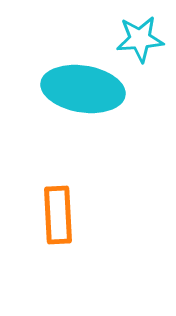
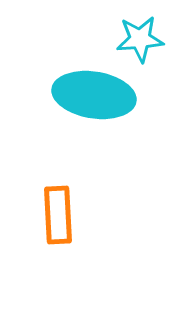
cyan ellipse: moved 11 px right, 6 px down
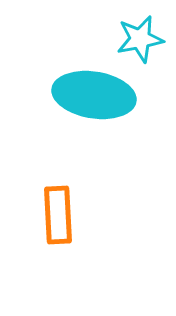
cyan star: rotated 6 degrees counterclockwise
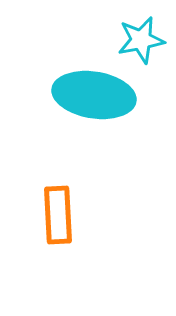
cyan star: moved 1 px right, 1 px down
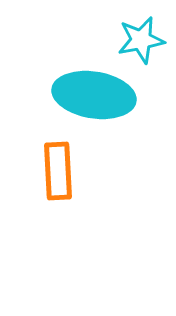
orange rectangle: moved 44 px up
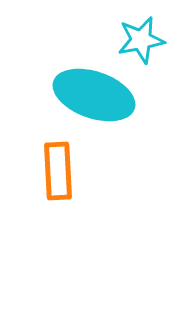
cyan ellipse: rotated 10 degrees clockwise
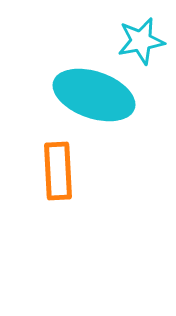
cyan star: moved 1 px down
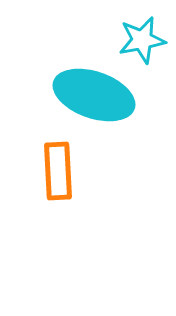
cyan star: moved 1 px right, 1 px up
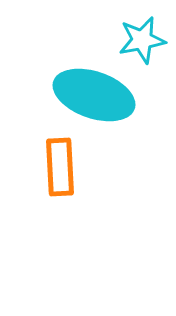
orange rectangle: moved 2 px right, 4 px up
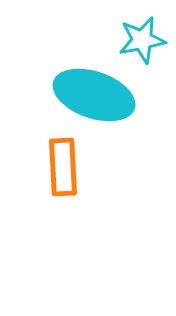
orange rectangle: moved 3 px right
